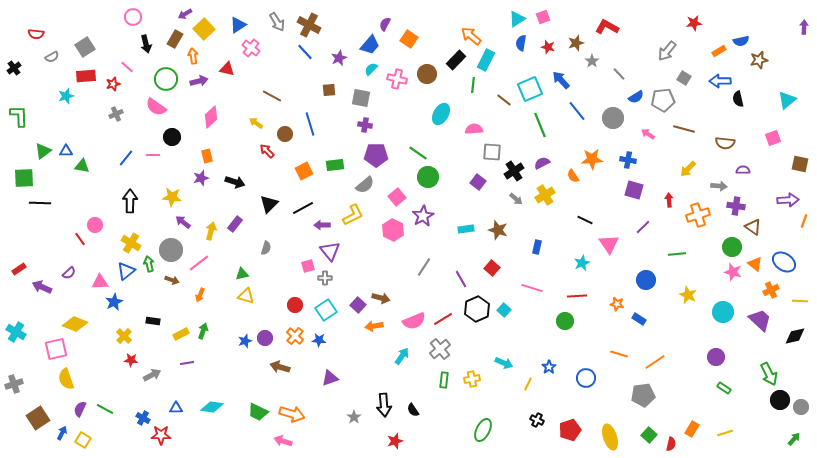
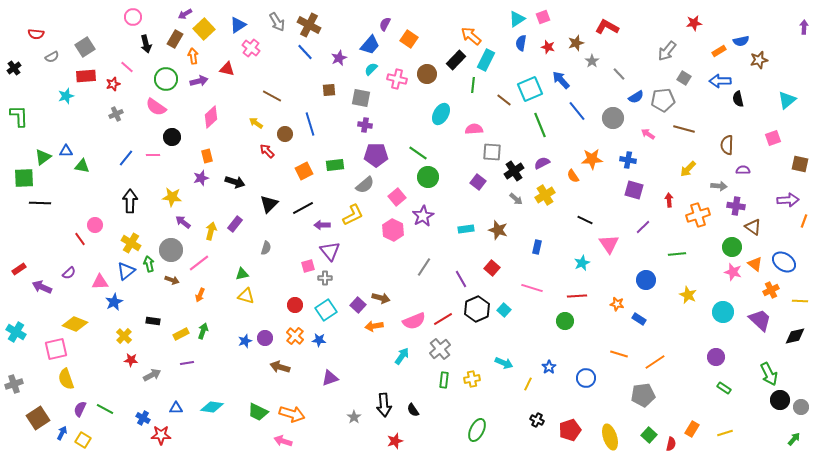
brown semicircle at (725, 143): moved 2 px right, 2 px down; rotated 84 degrees clockwise
green triangle at (43, 151): moved 6 px down
green ellipse at (483, 430): moved 6 px left
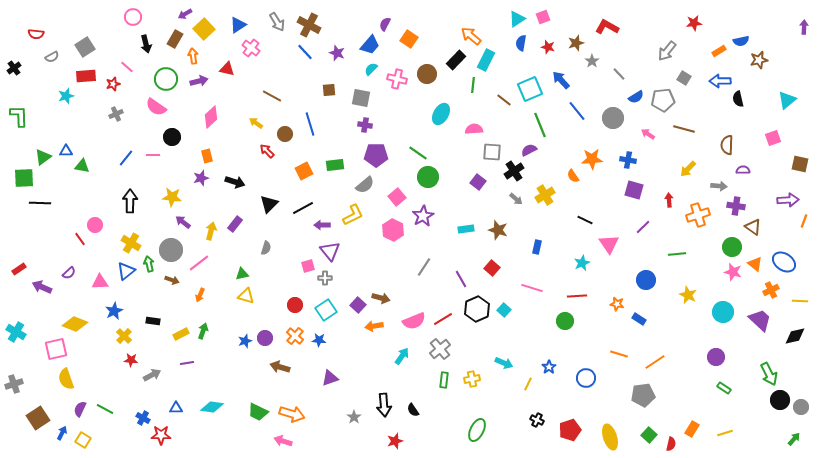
purple star at (339, 58): moved 2 px left, 5 px up; rotated 28 degrees counterclockwise
purple semicircle at (542, 163): moved 13 px left, 13 px up
blue star at (114, 302): moved 9 px down
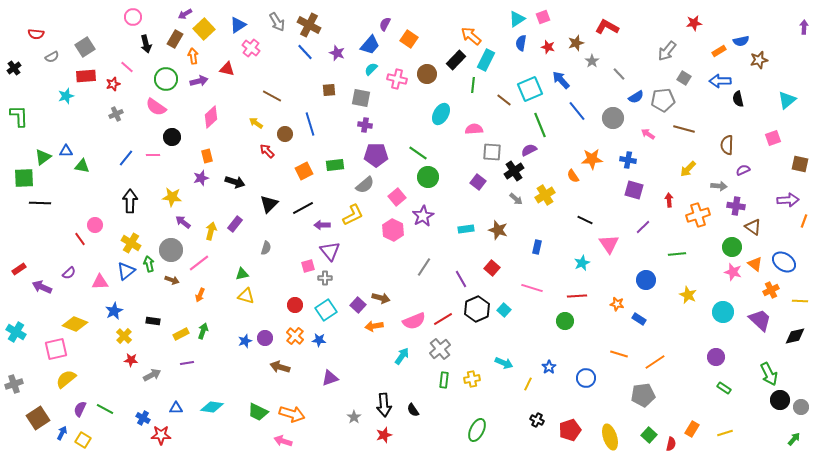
purple semicircle at (743, 170): rotated 24 degrees counterclockwise
yellow semicircle at (66, 379): rotated 70 degrees clockwise
red star at (395, 441): moved 11 px left, 6 px up
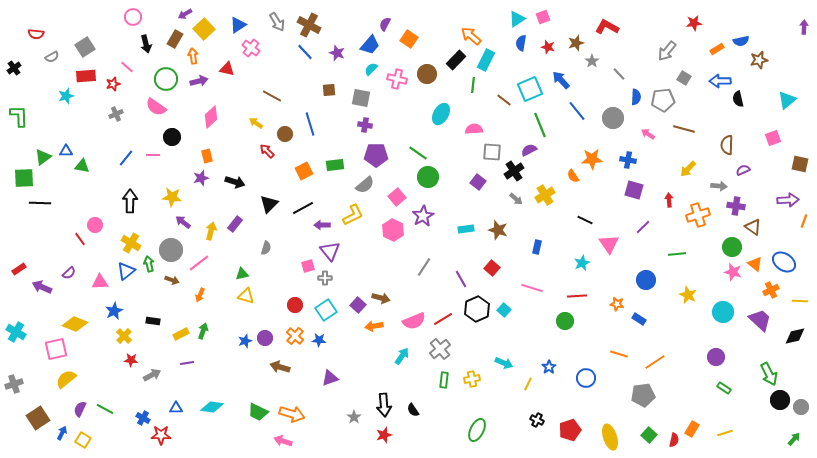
orange rectangle at (719, 51): moved 2 px left, 2 px up
blue semicircle at (636, 97): rotated 56 degrees counterclockwise
red semicircle at (671, 444): moved 3 px right, 4 px up
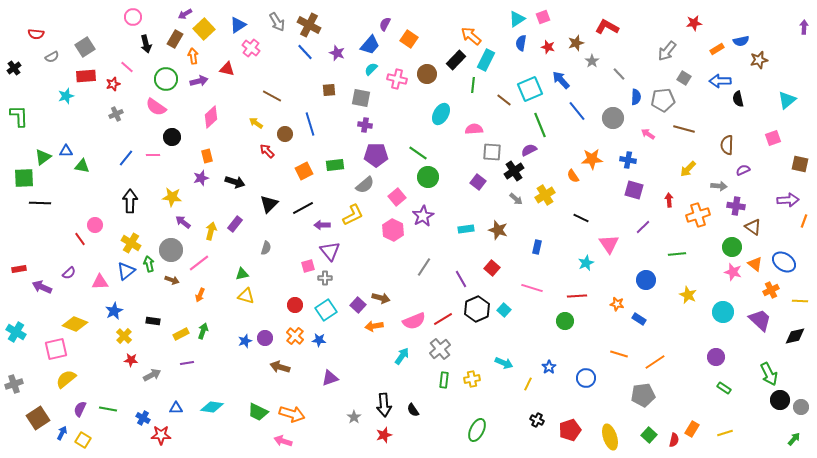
black line at (585, 220): moved 4 px left, 2 px up
cyan star at (582, 263): moved 4 px right
red rectangle at (19, 269): rotated 24 degrees clockwise
green line at (105, 409): moved 3 px right; rotated 18 degrees counterclockwise
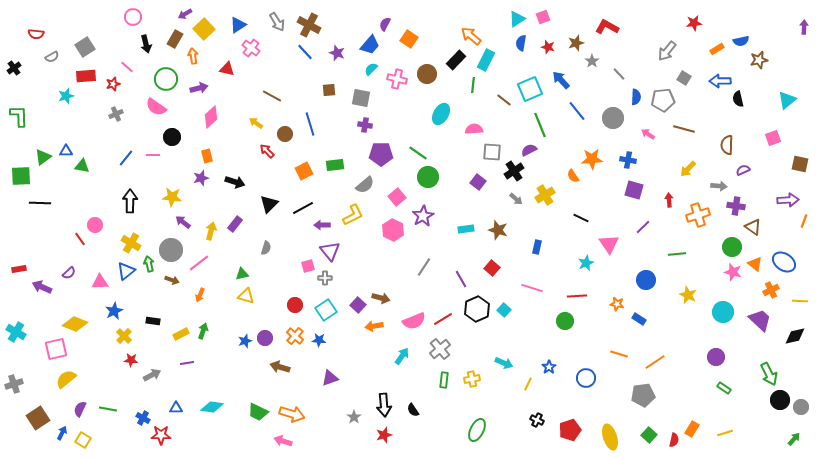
purple arrow at (199, 81): moved 7 px down
purple pentagon at (376, 155): moved 5 px right, 1 px up
green square at (24, 178): moved 3 px left, 2 px up
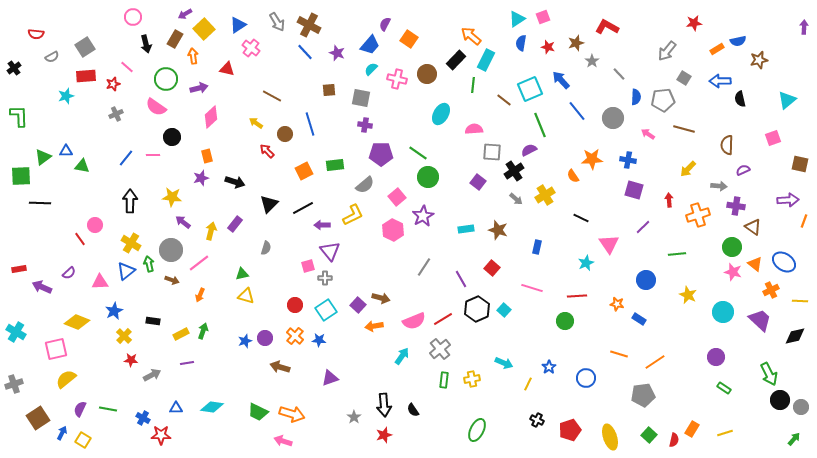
blue semicircle at (741, 41): moved 3 px left
black semicircle at (738, 99): moved 2 px right
yellow diamond at (75, 324): moved 2 px right, 2 px up
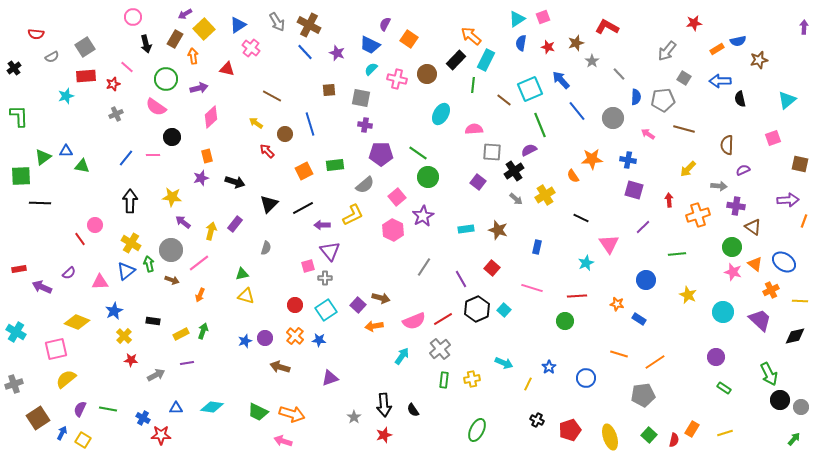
blue trapezoid at (370, 45): rotated 75 degrees clockwise
gray arrow at (152, 375): moved 4 px right
